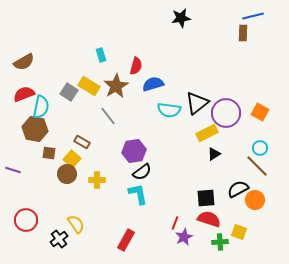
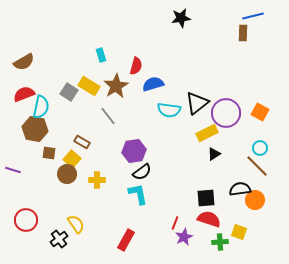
black semicircle at (238, 189): moved 2 px right; rotated 20 degrees clockwise
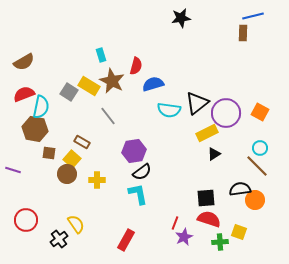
brown star at (116, 86): moved 4 px left, 5 px up; rotated 15 degrees counterclockwise
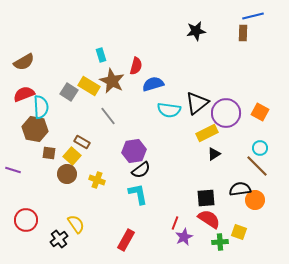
black star at (181, 18): moved 15 px right, 13 px down
cyan semicircle at (41, 107): rotated 15 degrees counterclockwise
yellow square at (72, 159): moved 3 px up
black semicircle at (142, 172): moved 1 px left, 2 px up
yellow cross at (97, 180): rotated 21 degrees clockwise
red semicircle at (209, 219): rotated 15 degrees clockwise
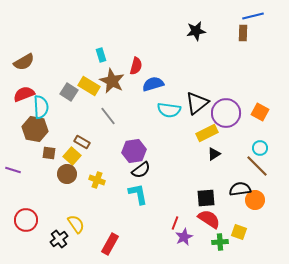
red rectangle at (126, 240): moved 16 px left, 4 px down
